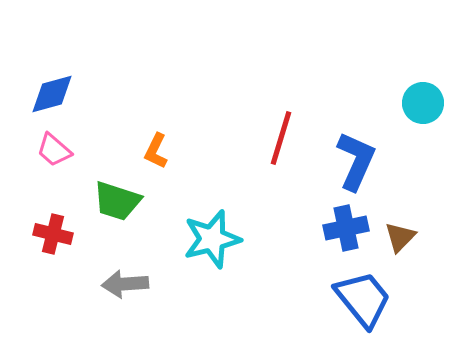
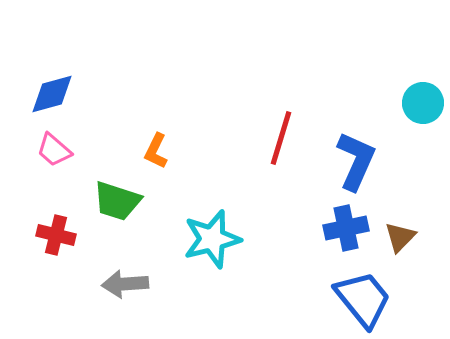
red cross: moved 3 px right, 1 px down
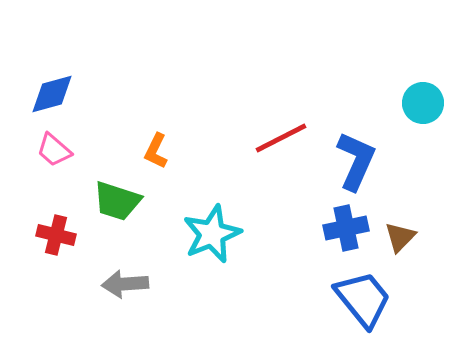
red line: rotated 46 degrees clockwise
cyan star: moved 5 px up; rotated 8 degrees counterclockwise
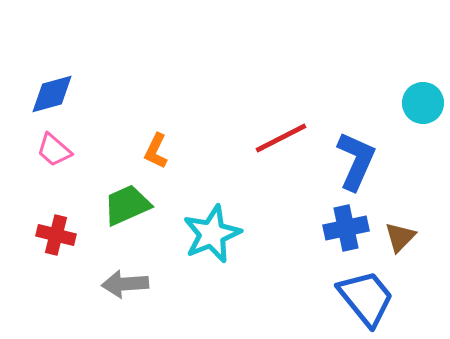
green trapezoid: moved 10 px right, 4 px down; rotated 138 degrees clockwise
blue trapezoid: moved 3 px right, 1 px up
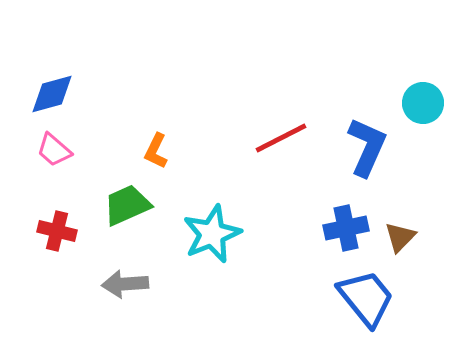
blue L-shape: moved 11 px right, 14 px up
red cross: moved 1 px right, 4 px up
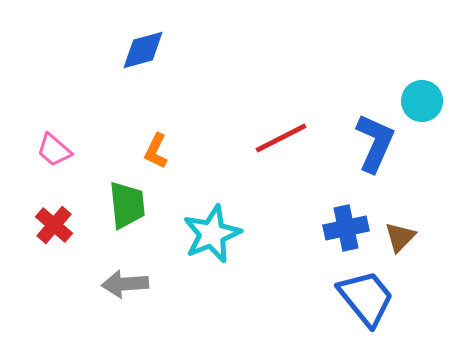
blue diamond: moved 91 px right, 44 px up
cyan circle: moved 1 px left, 2 px up
blue L-shape: moved 8 px right, 4 px up
green trapezoid: rotated 108 degrees clockwise
red cross: moved 3 px left, 6 px up; rotated 27 degrees clockwise
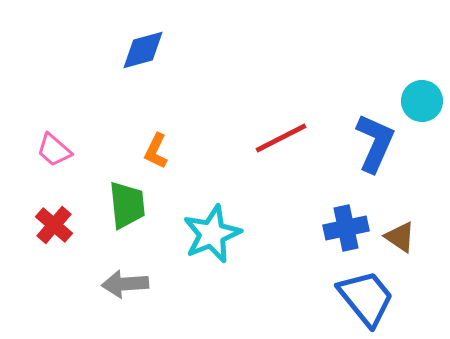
brown triangle: rotated 40 degrees counterclockwise
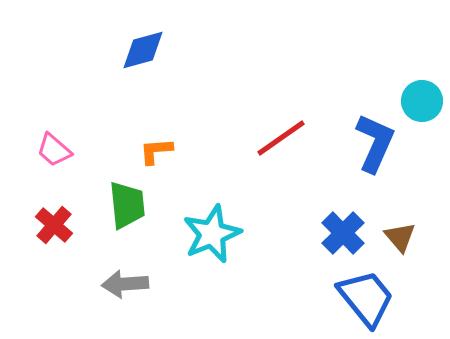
red line: rotated 8 degrees counterclockwise
orange L-shape: rotated 60 degrees clockwise
blue cross: moved 3 px left, 5 px down; rotated 33 degrees counterclockwise
brown triangle: rotated 16 degrees clockwise
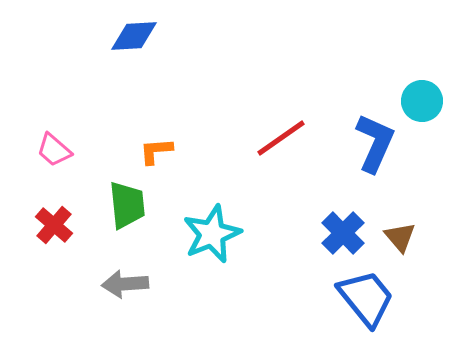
blue diamond: moved 9 px left, 14 px up; rotated 12 degrees clockwise
